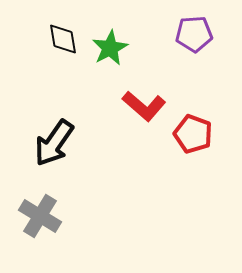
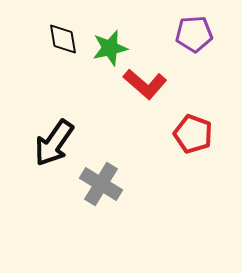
green star: rotated 15 degrees clockwise
red L-shape: moved 1 px right, 22 px up
gray cross: moved 61 px right, 32 px up
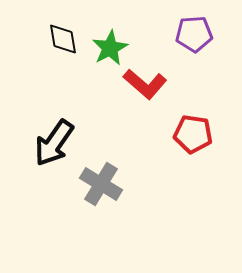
green star: rotated 15 degrees counterclockwise
red pentagon: rotated 12 degrees counterclockwise
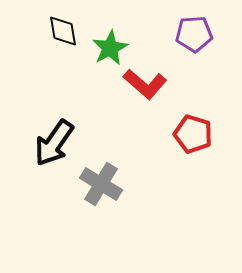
black diamond: moved 8 px up
red pentagon: rotated 9 degrees clockwise
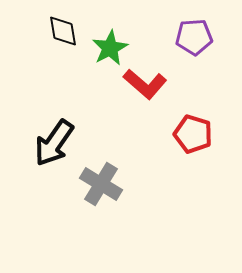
purple pentagon: moved 3 px down
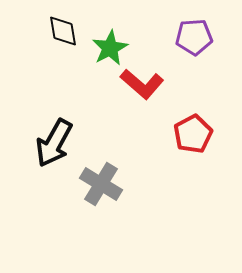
red L-shape: moved 3 px left
red pentagon: rotated 27 degrees clockwise
black arrow: rotated 6 degrees counterclockwise
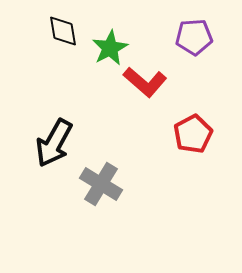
red L-shape: moved 3 px right, 2 px up
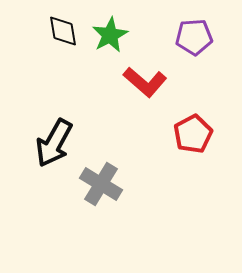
green star: moved 13 px up
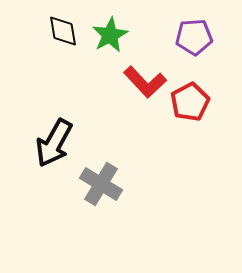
red L-shape: rotated 6 degrees clockwise
red pentagon: moved 3 px left, 32 px up
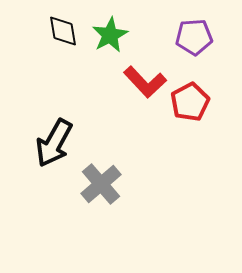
gray cross: rotated 18 degrees clockwise
